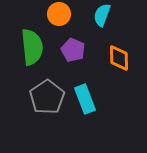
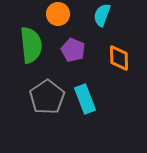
orange circle: moved 1 px left
green semicircle: moved 1 px left, 2 px up
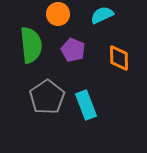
cyan semicircle: rotated 45 degrees clockwise
cyan rectangle: moved 1 px right, 6 px down
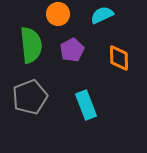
purple pentagon: moved 1 px left; rotated 20 degrees clockwise
gray pentagon: moved 17 px left; rotated 12 degrees clockwise
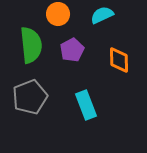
orange diamond: moved 2 px down
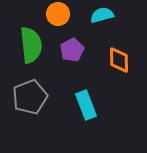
cyan semicircle: rotated 10 degrees clockwise
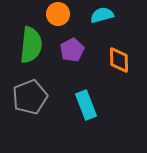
green semicircle: rotated 12 degrees clockwise
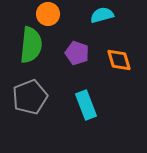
orange circle: moved 10 px left
purple pentagon: moved 5 px right, 3 px down; rotated 25 degrees counterclockwise
orange diamond: rotated 16 degrees counterclockwise
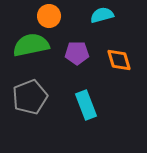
orange circle: moved 1 px right, 2 px down
green semicircle: rotated 108 degrees counterclockwise
purple pentagon: rotated 20 degrees counterclockwise
